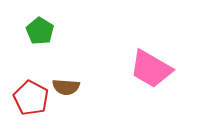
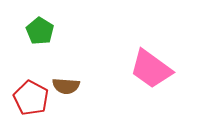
pink trapezoid: rotated 6 degrees clockwise
brown semicircle: moved 1 px up
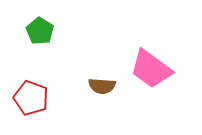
brown semicircle: moved 36 px right
red pentagon: rotated 8 degrees counterclockwise
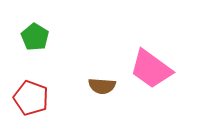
green pentagon: moved 5 px left, 6 px down
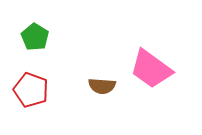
red pentagon: moved 8 px up
